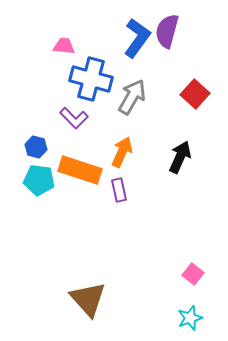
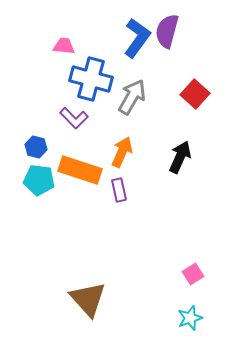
pink square: rotated 20 degrees clockwise
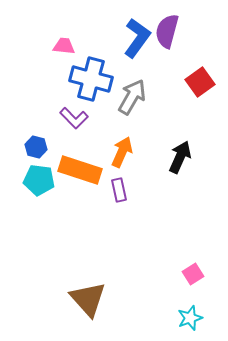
red square: moved 5 px right, 12 px up; rotated 12 degrees clockwise
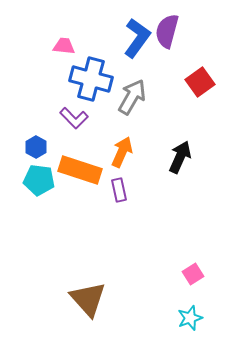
blue hexagon: rotated 15 degrees clockwise
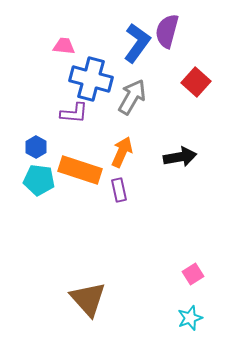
blue L-shape: moved 5 px down
red square: moved 4 px left; rotated 12 degrees counterclockwise
purple L-shape: moved 5 px up; rotated 40 degrees counterclockwise
black arrow: rotated 56 degrees clockwise
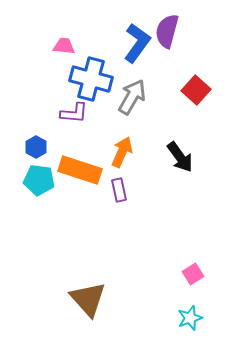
red square: moved 8 px down
black arrow: rotated 64 degrees clockwise
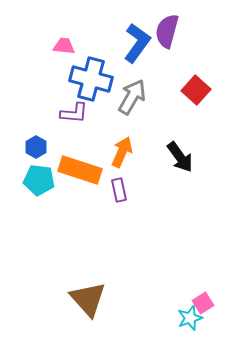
pink square: moved 10 px right, 29 px down
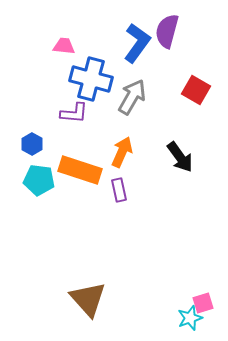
red square: rotated 12 degrees counterclockwise
blue hexagon: moved 4 px left, 3 px up
pink square: rotated 15 degrees clockwise
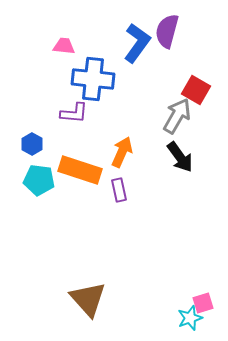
blue cross: moved 2 px right; rotated 9 degrees counterclockwise
gray arrow: moved 45 px right, 19 px down
